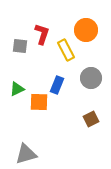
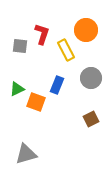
orange square: moved 3 px left; rotated 18 degrees clockwise
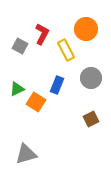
orange circle: moved 1 px up
red L-shape: rotated 10 degrees clockwise
gray square: rotated 21 degrees clockwise
orange square: rotated 12 degrees clockwise
